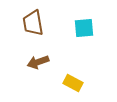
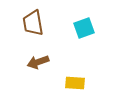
cyan square: rotated 15 degrees counterclockwise
yellow rectangle: moved 2 px right; rotated 24 degrees counterclockwise
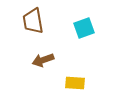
brown trapezoid: moved 2 px up
brown arrow: moved 5 px right, 2 px up
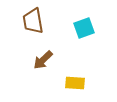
brown arrow: rotated 25 degrees counterclockwise
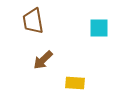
cyan square: moved 15 px right; rotated 20 degrees clockwise
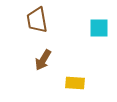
brown trapezoid: moved 4 px right, 1 px up
brown arrow: rotated 15 degrees counterclockwise
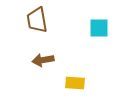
brown arrow: rotated 50 degrees clockwise
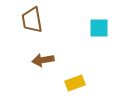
brown trapezoid: moved 5 px left
yellow rectangle: rotated 24 degrees counterclockwise
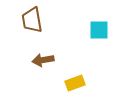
cyan square: moved 2 px down
